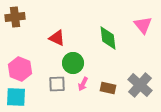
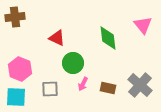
gray square: moved 7 px left, 5 px down
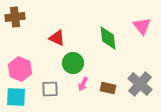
pink triangle: moved 1 px left, 1 px down
gray cross: moved 1 px up
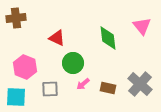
brown cross: moved 1 px right, 1 px down
pink hexagon: moved 5 px right, 2 px up
pink arrow: rotated 24 degrees clockwise
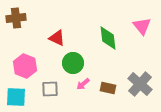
pink hexagon: moved 1 px up
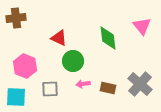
red triangle: moved 2 px right
green circle: moved 2 px up
pink arrow: rotated 32 degrees clockwise
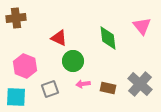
gray square: rotated 18 degrees counterclockwise
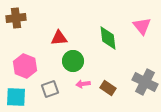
red triangle: rotated 30 degrees counterclockwise
gray cross: moved 5 px right, 2 px up; rotated 15 degrees counterclockwise
brown rectangle: rotated 21 degrees clockwise
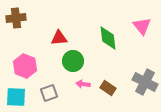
pink arrow: rotated 16 degrees clockwise
gray square: moved 1 px left, 4 px down
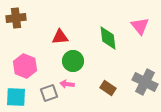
pink triangle: moved 2 px left
red triangle: moved 1 px right, 1 px up
pink arrow: moved 16 px left
